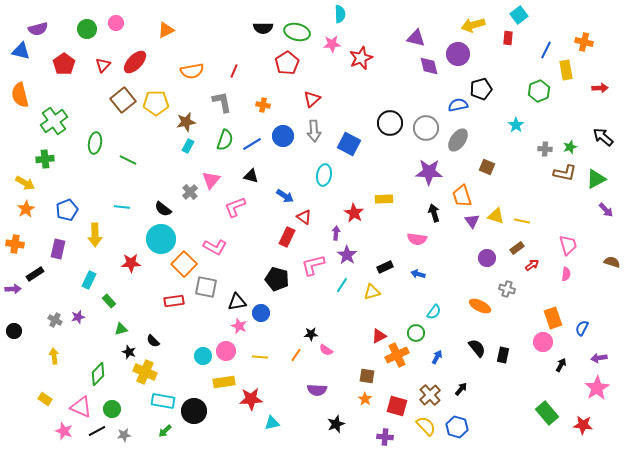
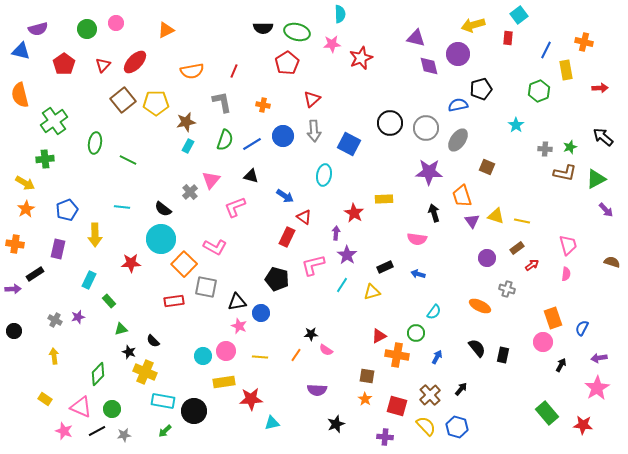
orange cross at (397, 355): rotated 35 degrees clockwise
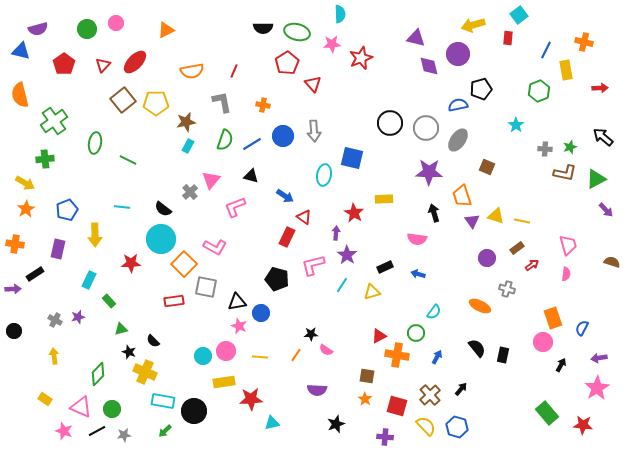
red triangle at (312, 99): moved 1 px right, 15 px up; rotated 30 degrees counterclockwise
blue square at (349, 144): moved 3 px right, 14 px down; rotated 15 degrees counterclockwise
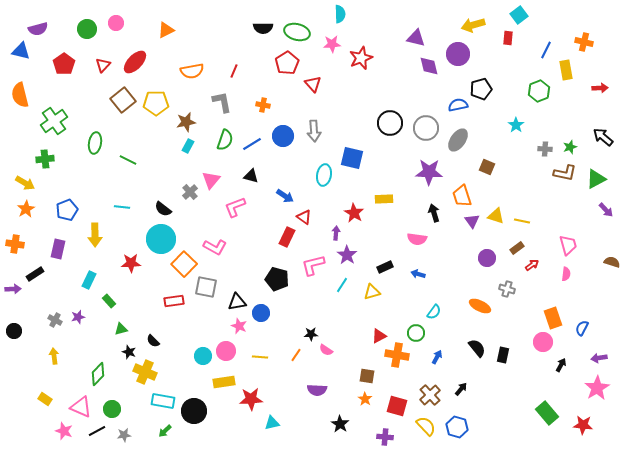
black star at (336, 424): moved 4 px right; rotated 18 degrees counterclockwise
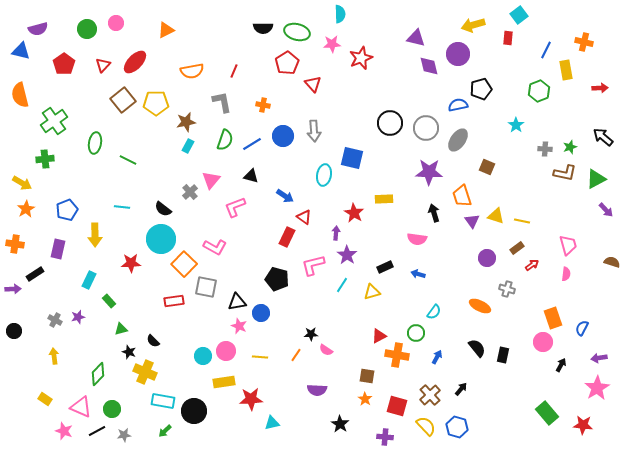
yellow arrow at (25, 183): moved 3 px left
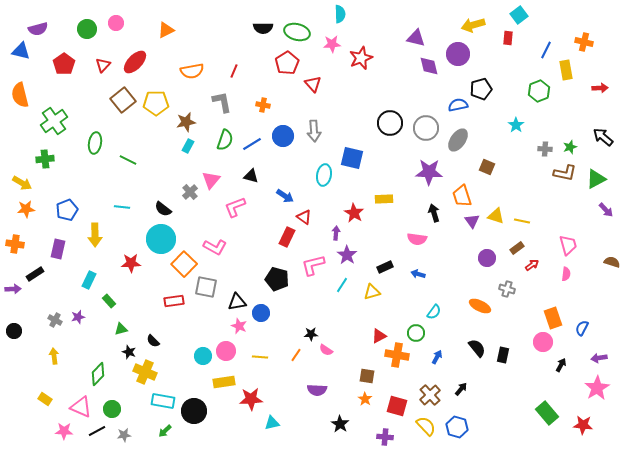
orange star at (26, 209): rotated 24 degrees clockwise
pink star at (64, 431): rotated 18 degrees counterclockwise
